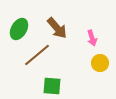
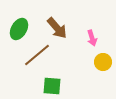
yellow circle: moved 3 px right, 1 px up
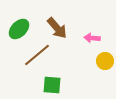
green ellipse: rotated 15 degrees clockwise
pink arrow: rotated 112 degrees clockwise
yellow circle: moved 2 px right, 1 px up
green square: moved 1 px up
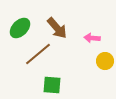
green ellipse: moved 1 px right, 1 px up
brown line: moved 1 px right, 1 px up
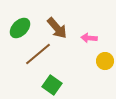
pink arrow: moved 3 px left
green square: rotated 30 degrees clockwise
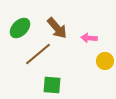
green square: rotated 30 degrees counterclockwise
